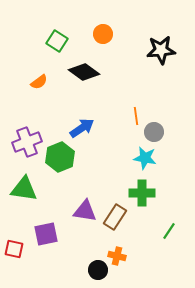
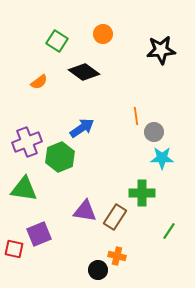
cyan star: moved 17 px right; rotated 10 degrees counterclockwise
purple square: moved 7 px left; rotated 10 degrees counterclockwise
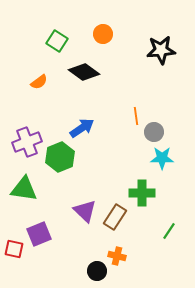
purple triangle: rotated 35 degrees clockwise
black circle: moved 1 px left, 1 px down
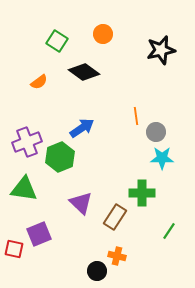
black star: rotated 8 degrees counterclockwise
gray circle: moved 2 px right
purple triangle: moved 4 px left, 8 px up
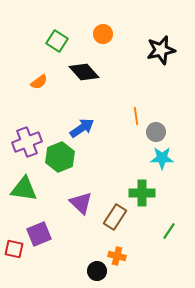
black diamond: rotated 12 degrees clockwise
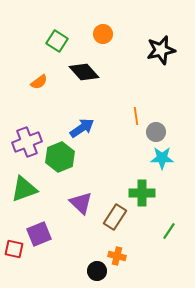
green triangle: rotated 28 degrees counterclockwise
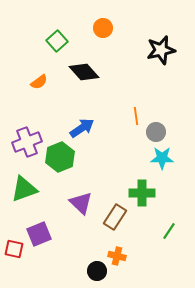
orange circle: moved 6 px up
green square: rotated 15 degrees clockwise
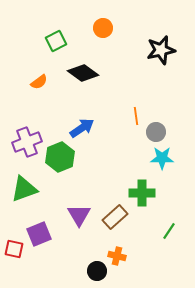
green square: moved 1 px left; rotated 15 degrees clockwise
black diamond: moved 1 px left, 1 px down; rotated 12 degrees counterclockwise
purple triangle: moved 2 px left, 12 px down; rotated 15 degrees clockwise
brown rectangle: rotated 15 degrees clockwise
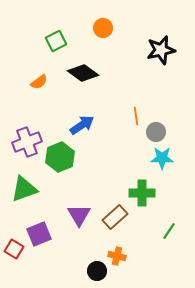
blue arrow: moved 3 px up
red square: rotated 18 degrees clockwise
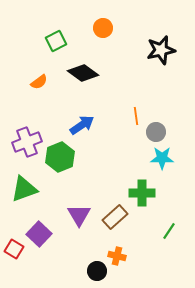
purple square: rotated 25 degrees counterclockwise
